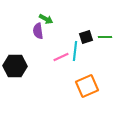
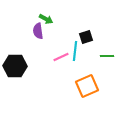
green line: moved 2 px right, 19 px down
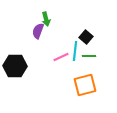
green arrow: rotated 48 degrees clockwise
purple semicircle: rotated 28 degrees clockwise
black square: rotated 32 degrees counterclockwise
green line: moved 18 px left
orange square: moved 2 px left, 1 px up; rotated 10 degrees clockwise
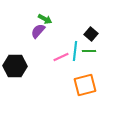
green arrow: moved 1 px left; rotated 48 degrees counterclockwise
purple semicircle: rotated 21 degrees clockwise
black square: moved 5 px right, 3 px up
green line: moved 5 px up
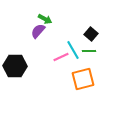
cyan line: moved 2 px left, 1 px up; rotated 36 degrees counterclockwise
orange square: moved 2 px left, 6 px up
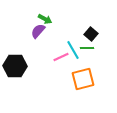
green line: moved 2 px left, 3 px up
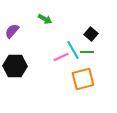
purple semicircle: moved 26 px left
green line: moved 4 px down
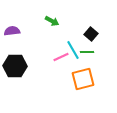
green arrow: moved 7 px right, 2 px down
purple semicircle: rotated 42 degrees clockwise
